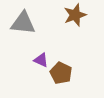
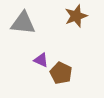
brown star: moved 1 px right, 1 px down
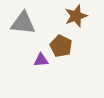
purple triangle: rotated 28 degrees counterclockwise
brown pentagon: moved 27 px up
